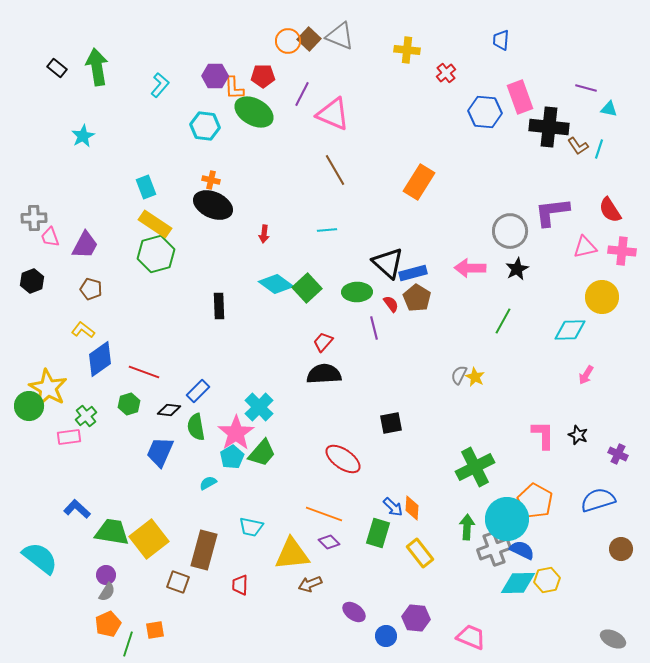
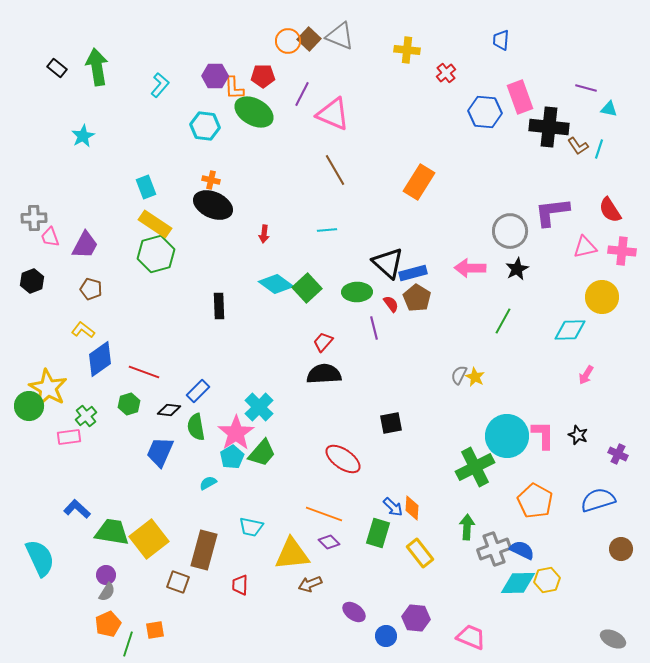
cyan circle at (507, 519): moved 83 px up
cyan semicircle at (40, 558): rotated 27 degrees clockwise
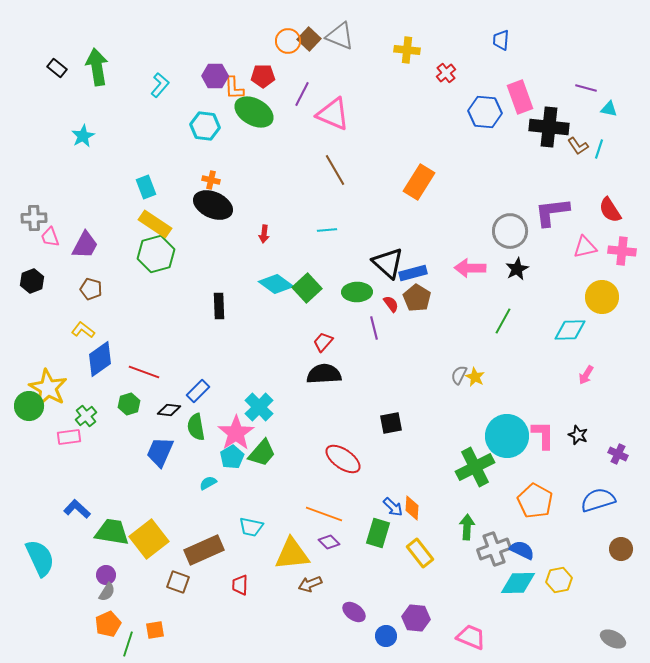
brown rectangle at (204, 550): rotated 51 degrees clockwise
yellow hexagon at (547, 580): moved 12 px right
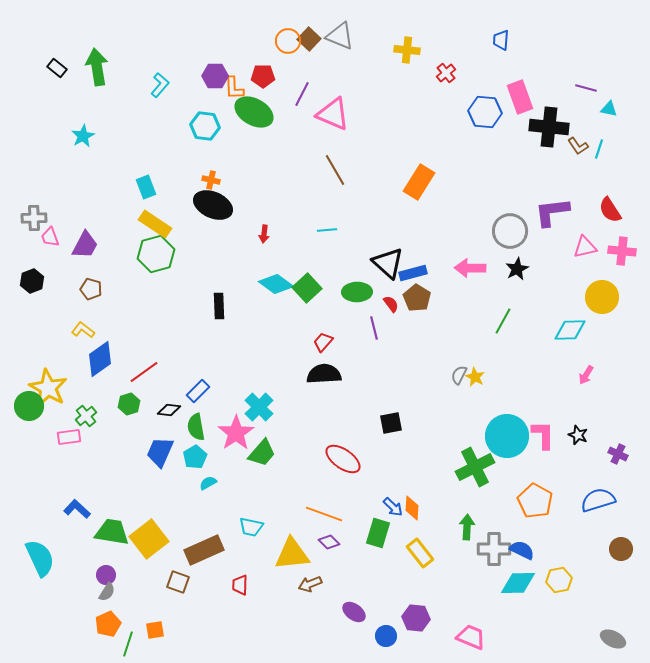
red line at (144, 372): rotated 56 degrees counterclockwise
cyan pentagon at (232, 457): moved 37 px left
gray cross at (494, 549): rotated 20 degrees clockwise
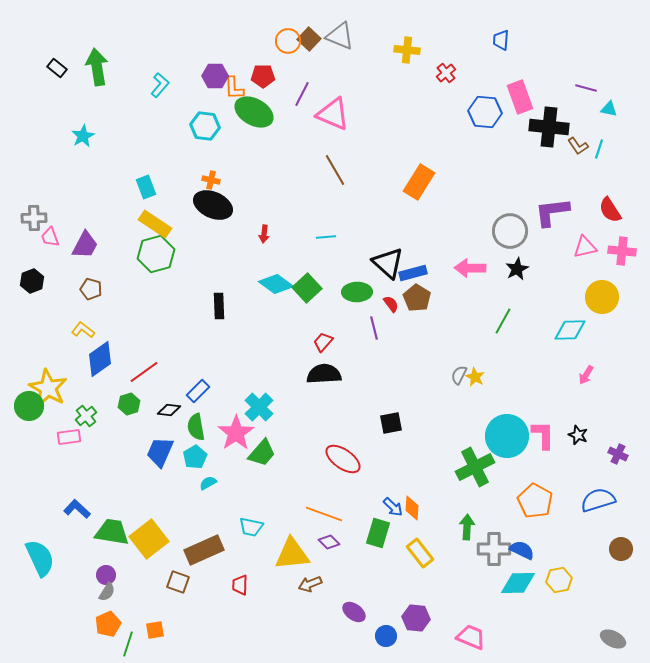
cyan line at (327, 230): moved 1 px left, 7 px down
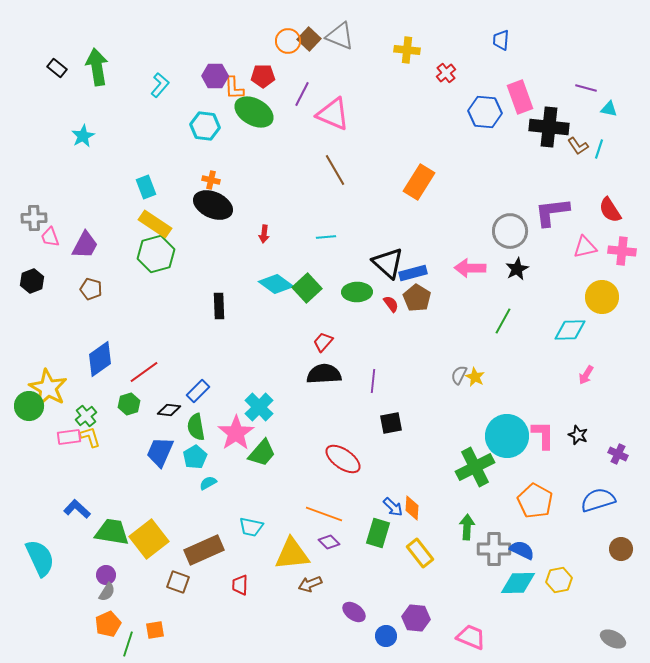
purple line at (374, 328): moved 1 px left, 53 px down; rotated 20 degrees clockwise
yellow L-shape at (83, 330): moved 7 px right, 107 px down; rotated 35 degrees clockwise
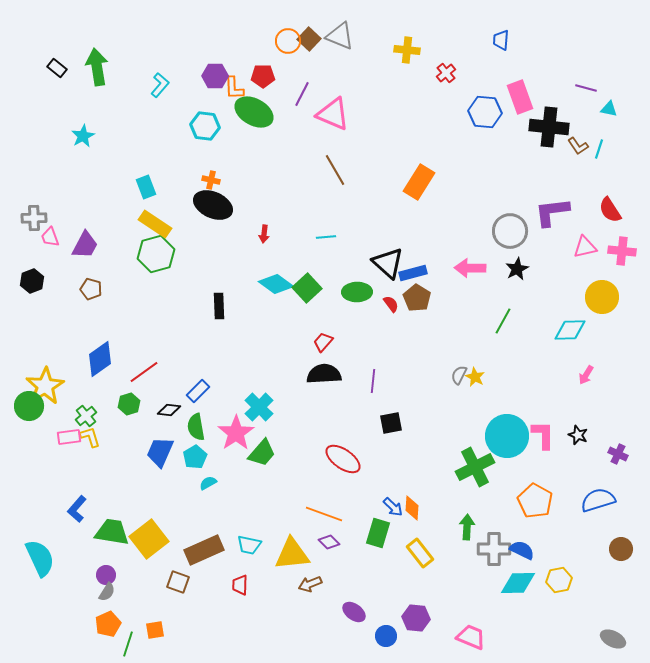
yellow star at (48, 388): moved 3 px left, 2 px up; rotated 12 degrees clockwise
blue L-shape at (77, 509): rotated 92 degrees counterclockwise
cyan trapezoid at (251, 527): moved 2 px left, 18 px down
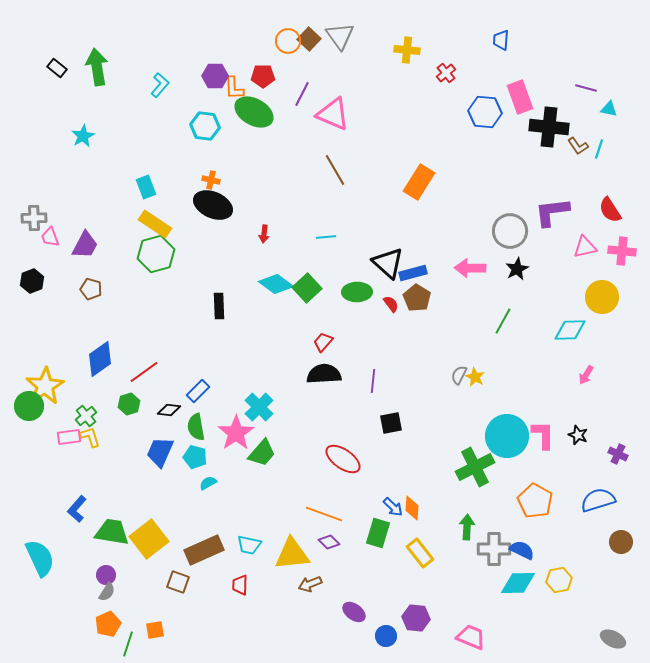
gray triangle at (340, 36): rotated 32 degrees clockwise
cyan pentagon at (195, 457): rotated 25 degrees counterclockwise
brown circle at (621, 549): moved 7 px up
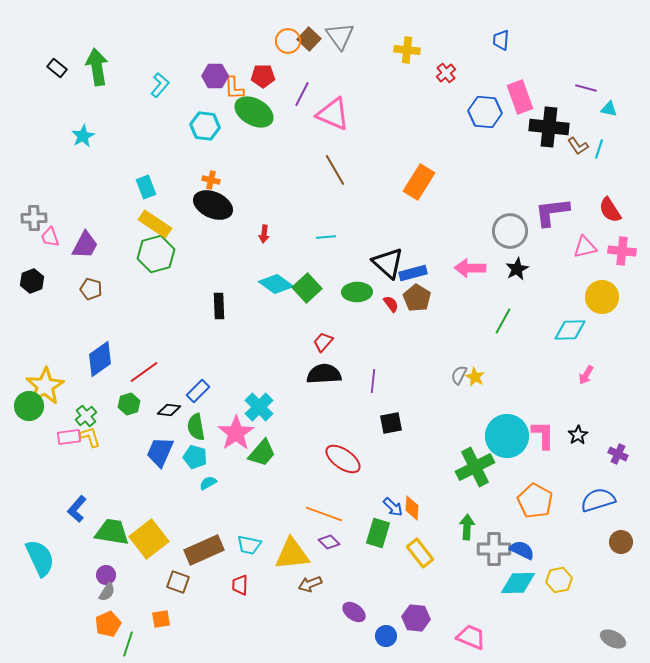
black star at (578, 435): rotated 18 degrees clockwise
orange square at (155, 630): moved 6 px right, 11 px up
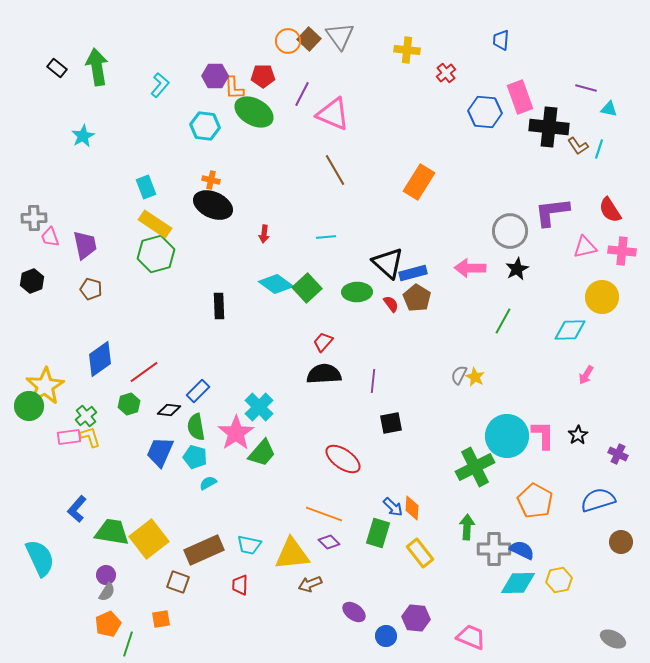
purple trapezoid at (85, 245): rotated 40 degrees counterclockwise
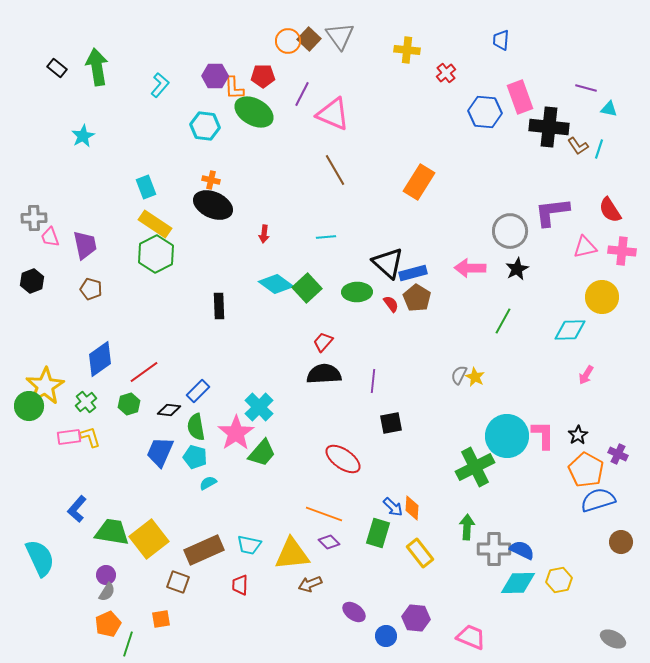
green hexagon at (156, 254): rotated 12 degrees counterclockwise
green cross at (86, 416): moved 14 px up
orange pentagon at (535, 501): moved 51 px right, 31 px up
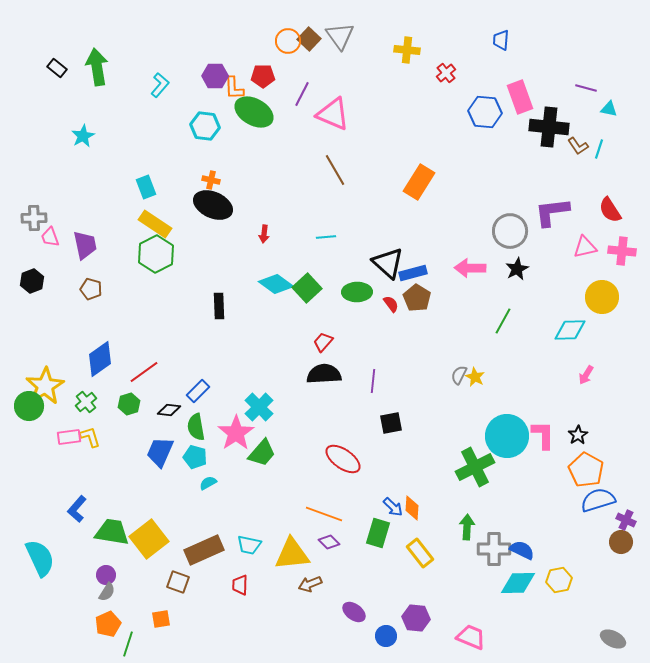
purple cross at (618, 454): moved 8 px right, 66 px down
